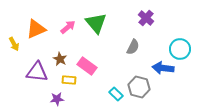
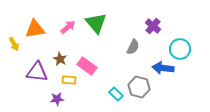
purple cross: moved 7 px right, 8 px down
orange triangle: moved 1 px left; rotated 15 degrees clockwise
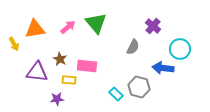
pink rectangle: rotated 30 degrees counterclockwise
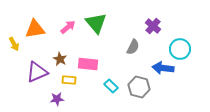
pink rectangle: moved 1 px right, 2 px up
purple triangle: rotated 30 degrees counterclockwise
cyan rectangle: moved 5 px left, 8 px up
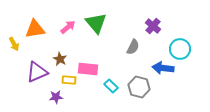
pink rectangle: moved 5 px down
purple star: moved 1 px left, 2 px up
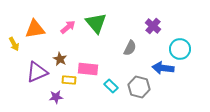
gray semicircle: moved 3 px left, 1 px down
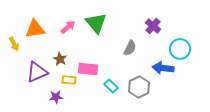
gray hexagon: rotated 20 degrees clockwise
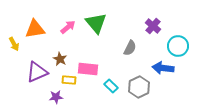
cyan circle: moved 2 px left, 3 px up
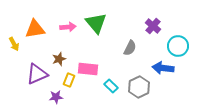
pink arrow: rotated 35 degrees clockwise
brown star: moved 1 px left; rotated 24 degrees clockwise
purple triangle: moved 2 px down
yellow rectangle: rotated 72 degrees counterclockwise
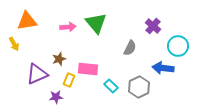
orange triangle: moved 8 px left, 8 px up
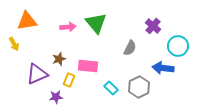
pink rectangle: moved 3 px up
cyan rectangle: moved 2 px down
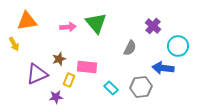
pink rectangle: moved 1 px left, 1 px down
gray hexagon: moved 2 px right; rotated 20 degrees clockwise
